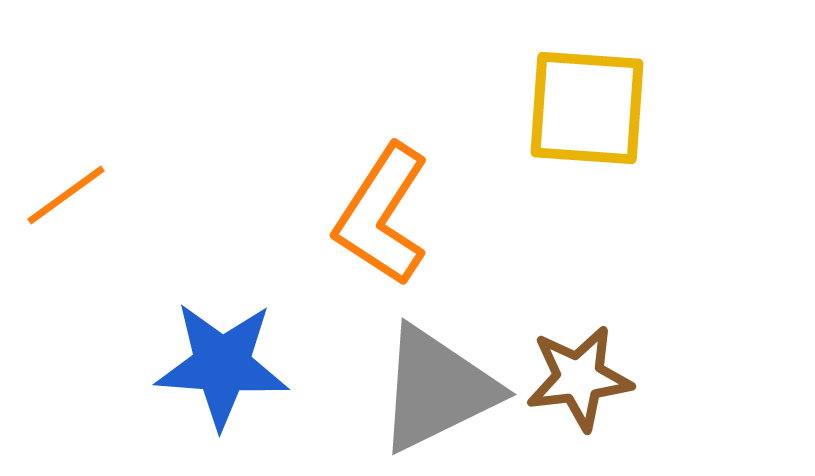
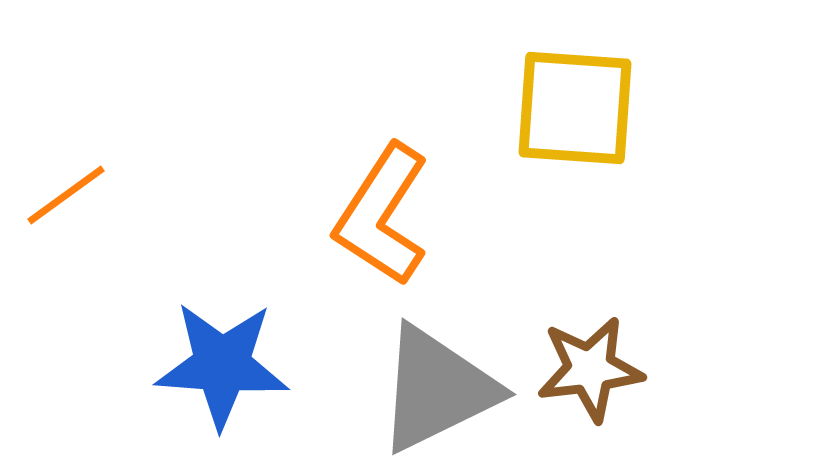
yellow square: moved 12 px left
brown star: moved 11 px right, 9 px up
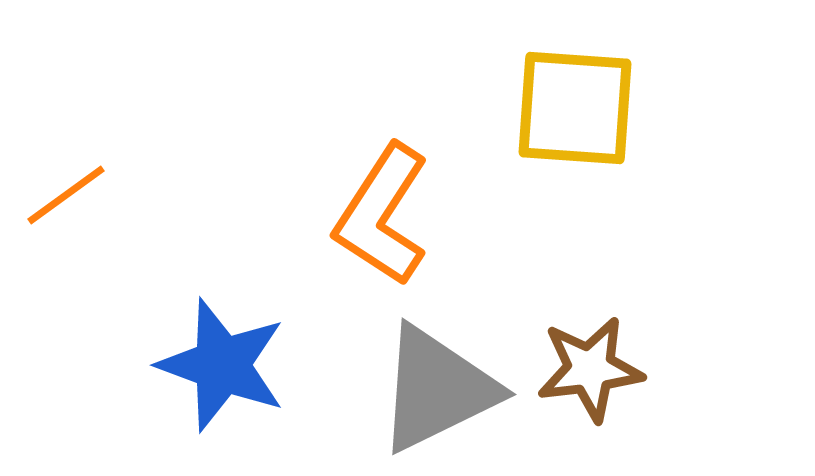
blue star: rotated 16 degrees clockwise
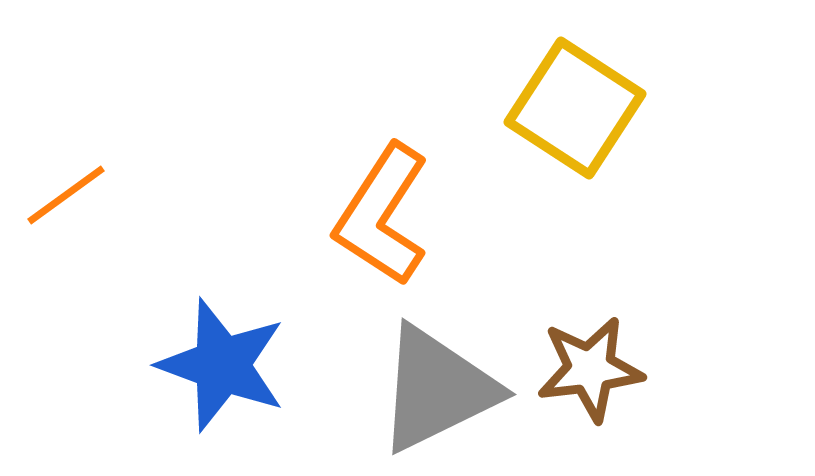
yellow square: rotated 29 degrees clockwise
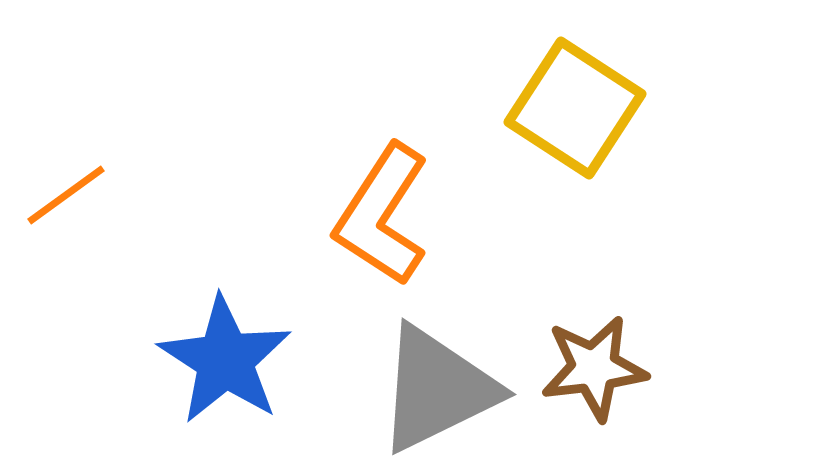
blue star: moved 3 px right, 5 px up; rotated 13 degrees clockwise
brown star: moved 4 px right, 1 px up
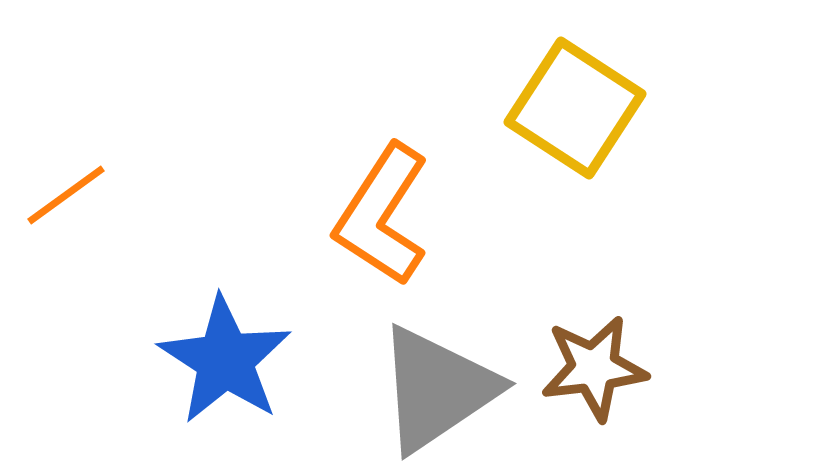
gray triangle: rotated 8 degrees counterclockwise
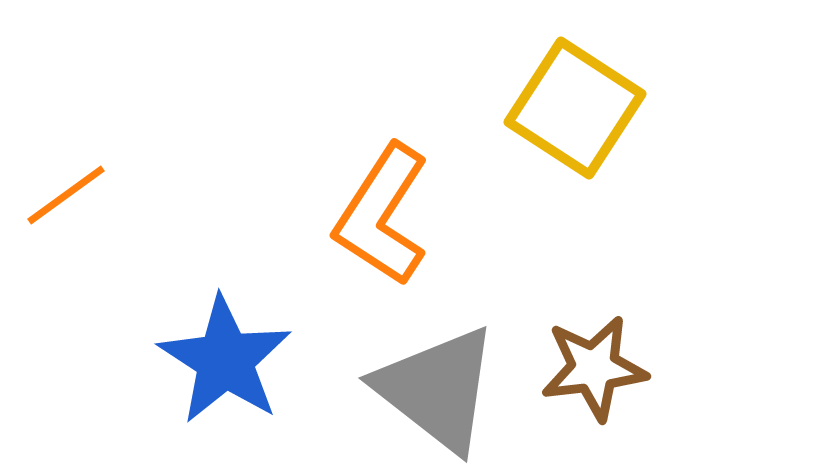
gray triangle: rotated 48 degrees counterclockwise
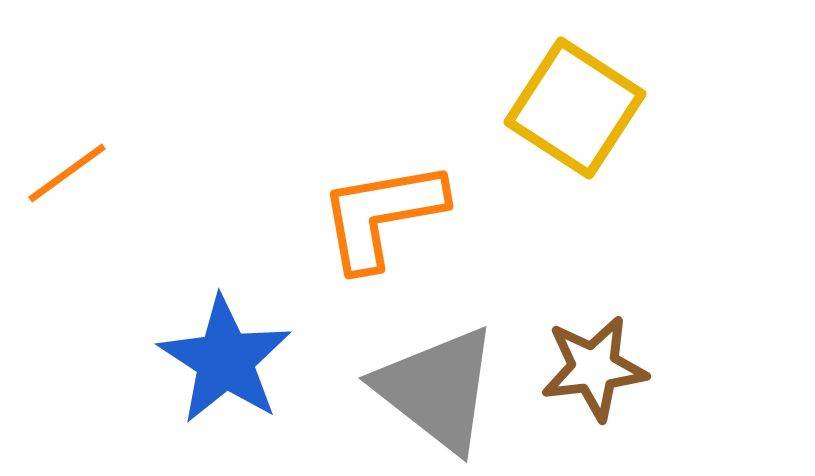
orange line: moved 1 px right, 22 px up
orange L-shape: rotated 47 degrees clockwise
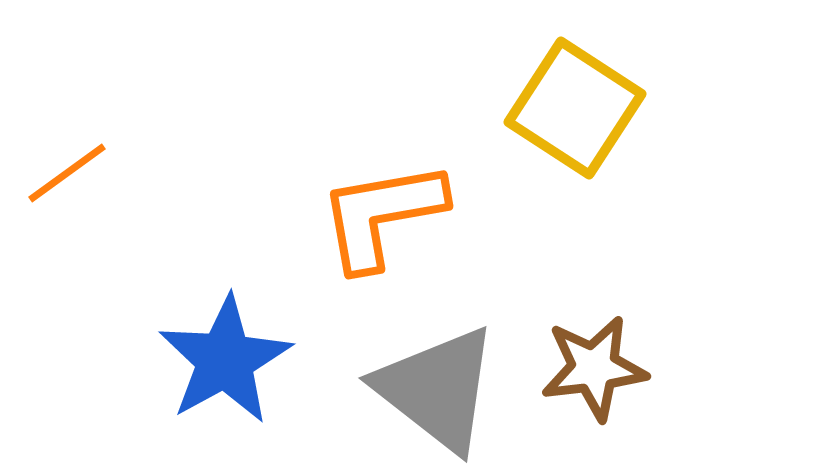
blue star: rotated 10 degrees clockwise
